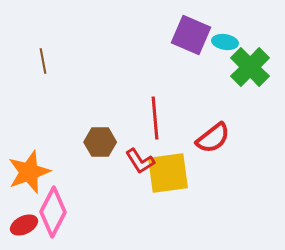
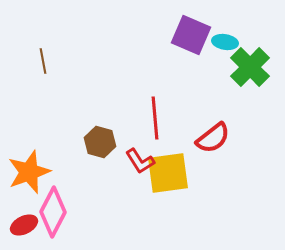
brown hexagon: rotated 16 degrees clockwise
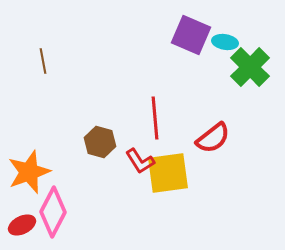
red ellipse: moved 2 px left
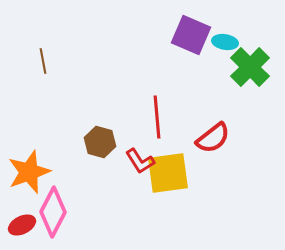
red line: moved 2 px right, 1 px up
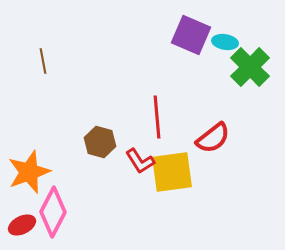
yellow square: moved 4 px right, 1 px up
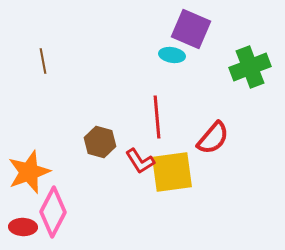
purple square: moved 6 px up
cyan ellipse: moved 53 px left, 13 px down
green cross: rotated 24 degrees clockwise
red semicircle: rotated 12 degrees counterclockwise
red ellipse: moved 1 px right, 2 px down; rotated 28 degrees clockwise
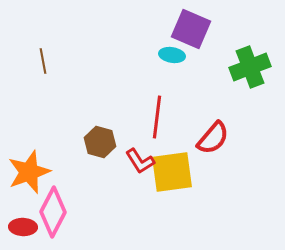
red line: rotated 12 degrees clockwise
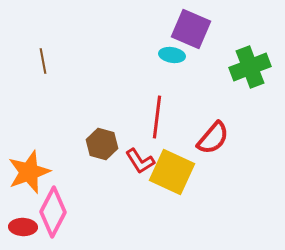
brown hexagon: moved 2 px right, 2 px down
yellow square: rotated 33 degrees clockwise
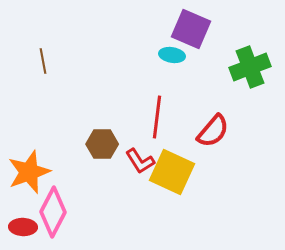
red semicircle: moved 7 px up
brown hexagon: rotated 16 degrees counterclockwise
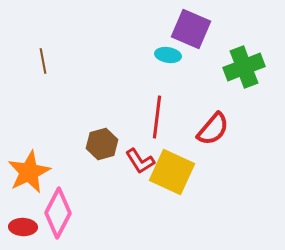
cyan ellipse: moved 4 px left
green cross: moved 6 px left
red semicircle: moved 2 px up
brown hexagon: rotated 16 degrees counterclockwise
orange star: rotated 6 degrees counterclockwise
pink diamond: moved 5 px right, 1 px down
